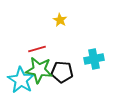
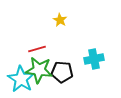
cyan star: moved 1 px up
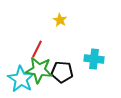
red line: rotated 48 degrees counterclockwise
cyan cross: rotated 18 degrees clockwise
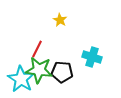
cyan cross: moved 2 px left, 2 px up; rotated 12 degrees clockwise
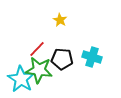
red line: rotated 18 degrees clockwise
black pentagon: moved 13 px up
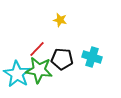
yellow star: rotated 16 degrees counterclockwise
cyan star: moved 4 px left, 5 px up
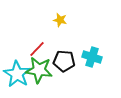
black pentagon: moved 2 px right, 2 px down
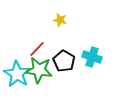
black pentagon: rotated 25 degrees clockwise
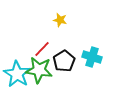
red line: moved 5 px right
black pentagon: rotated 10 degrees clockwise
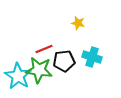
yellow star: moved 18 px right, 3 px down
red line: moved 2 px right; rotated 24 degrees clockwise
black pentagon: rotated 25 degrees clockwise
cyan star: moved 1 px right, 2 px down
